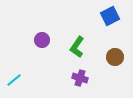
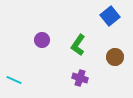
blue square: rotated 12 degrees counterclockwise
green L-shape: moved 1 px right, 2 px up
cyan line: rotated 63 degrees clockwise
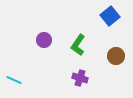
purple circle: moved 2 px right
brown circle: moved 1 px right, 1 px up
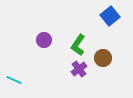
brown circle: moved 13 px left, 2 px down
purple cross: moved 1 px left, 9 px up; rotated 35 degrees clockwise
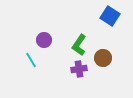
blue square: rotated 18 degrees counterclockwise
green L-shape: moved 1 px right
purple cross: rotated 28 degrees clockwise
cyan line: moved 17 px right, 20 px up; rotated 35 degrees clockwise
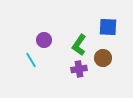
blue square: moved 2 px left, 11 px down; rotated 30 degrees counterclockwise
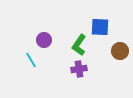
blue square: moved 8 px left
brown circle: moved 17 px right, 7 px up
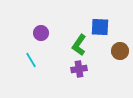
purple circle: moved 3 px left, 7 px up
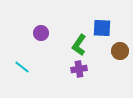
blue square: moved 2 px right, 1 px down
cyan line: moved 9 px left, 7 px down; rotated 21 degrees counterclockwise
